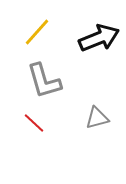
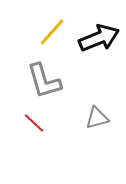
yellow line: moved 15 px right
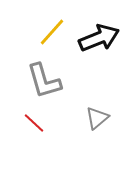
gray triangle: rotated 25 degrees counterclockwise
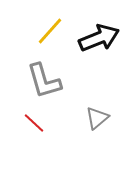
yellow line: moved 2 px left, 1 px up
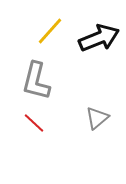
gray L-shape: moved 8 px left; rotated 30 degrees clockwise
